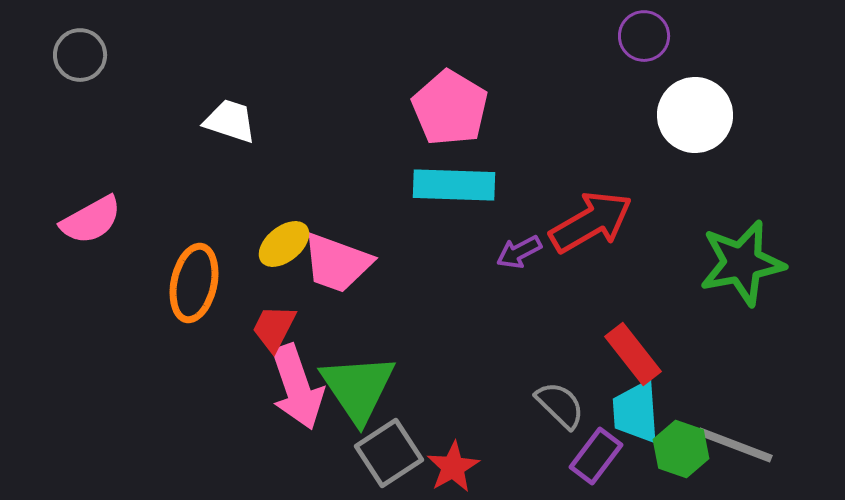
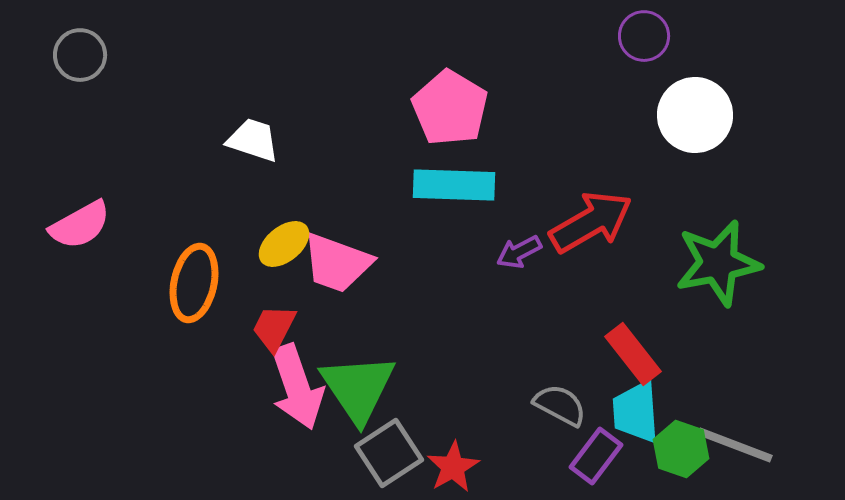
white trapezoid: moved 23 px right, 19 px down
pink semicircle: moved 11 px left, 5 px down
green star: moved 24 px left
gray semicircle: rotated 16 degrees counterclockwise
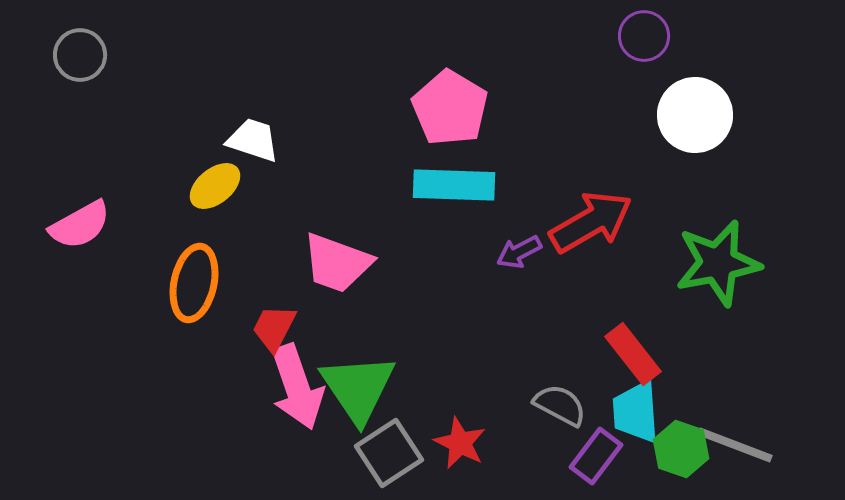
yellow ellipse: moved 69 px left, 58 px up
red star: moved 7 px right, 24 px up; rotated 16 degrees counterclockwise
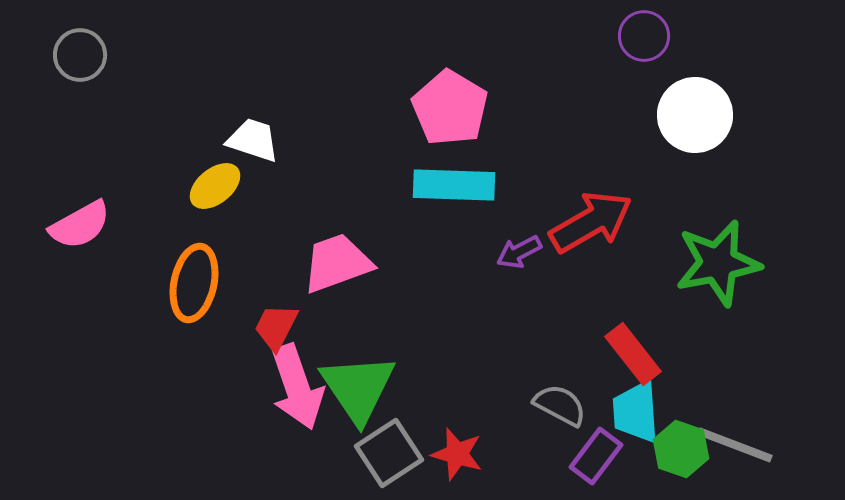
pink trapezoid: rotated 140 degrees clockwise
red trapezoid: moved 2 px right, 1 px up
red star: moved 3 px left, 11 px down; rotated 10 degrees counterclockwise
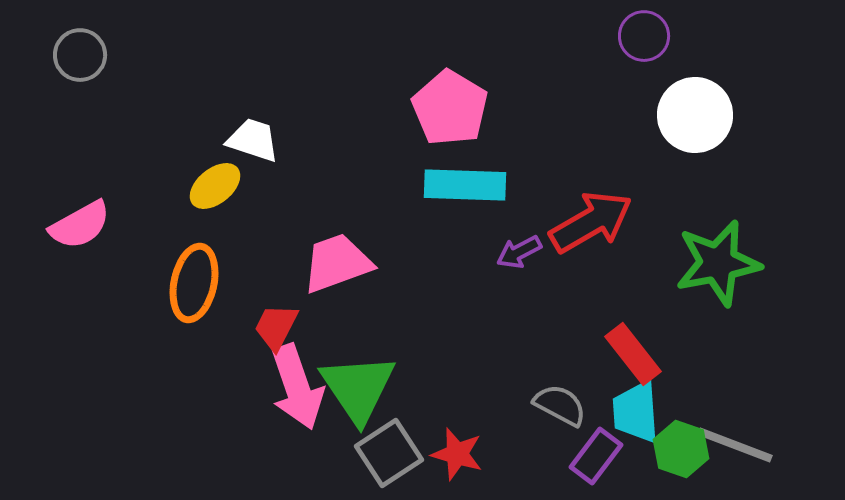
cyan rectangle: moved 11 px right
